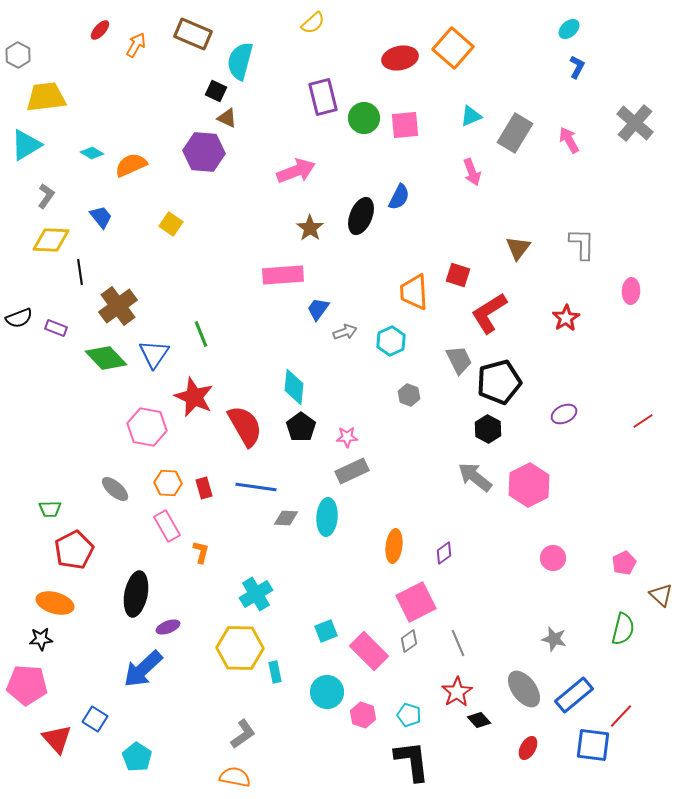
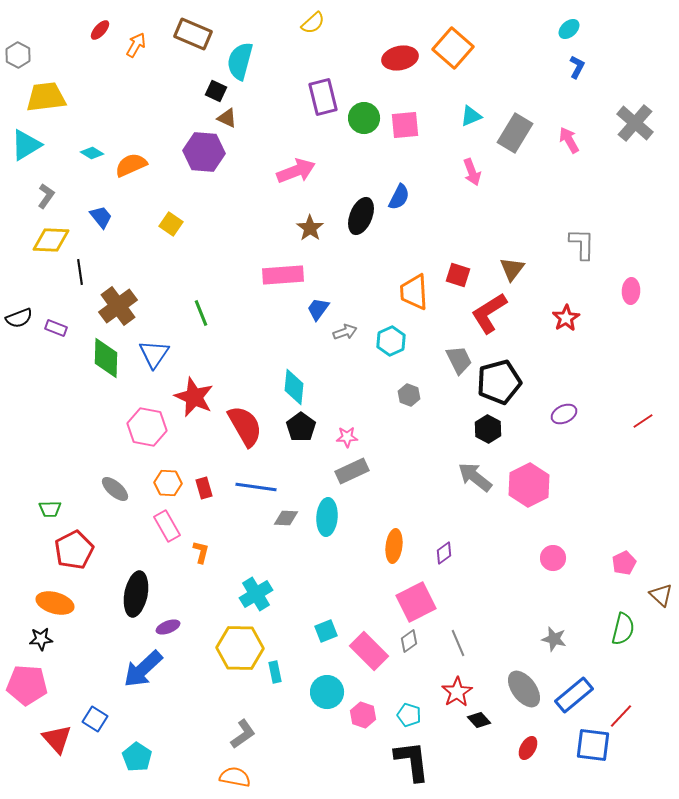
brown triangle at (518, 248): moved 6 px left, 21 px down
green line at (201, 334): moved 21 px up
green diamond at (106, 358): rotated 45 degrees clockwise
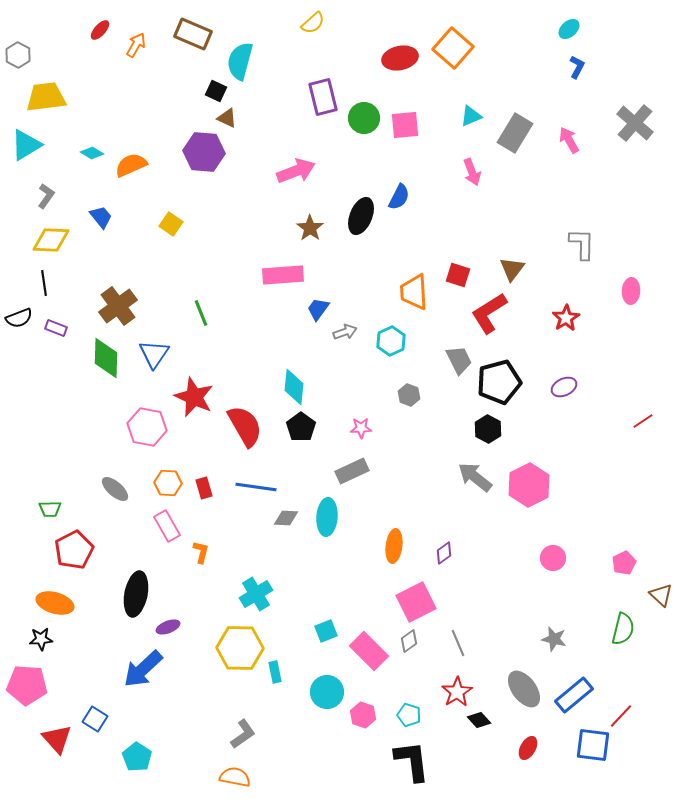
black line at (80, 272): moved 36 px left, 11 px down
purple ellipse at (564, 414): moved 27 px up
pink star at (347, 437): moved 14 px right, 9 px up
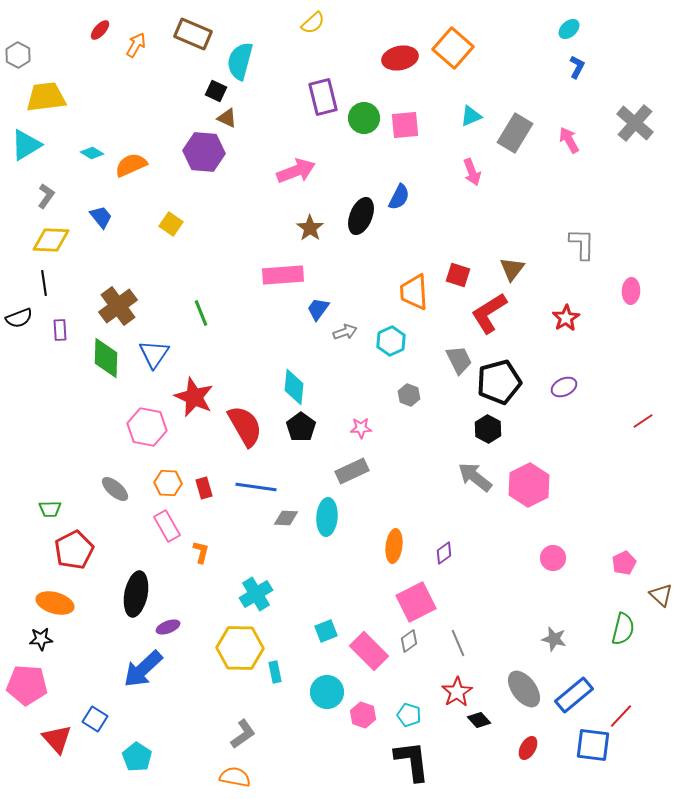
purple rectangle at (56, 328): moved 4 px right, 2 px down; rotated 65 degrees clockwise
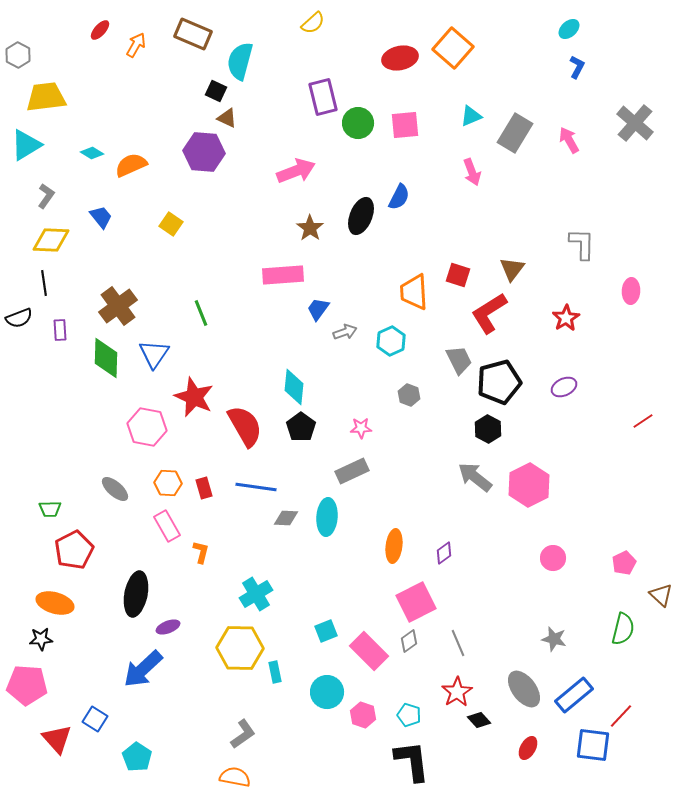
green circle at (364, 118): moved 6 px left, 5 px down
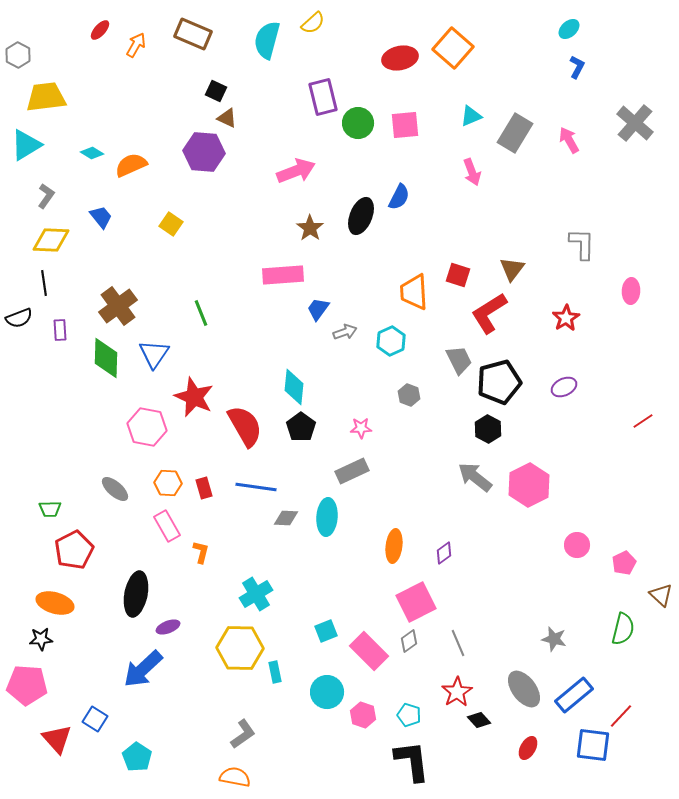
cyan semicircle at (240, 61): moved 27 px right, 21 px up
pink circle at (553, 558): moved 24 px right, 13 px up
